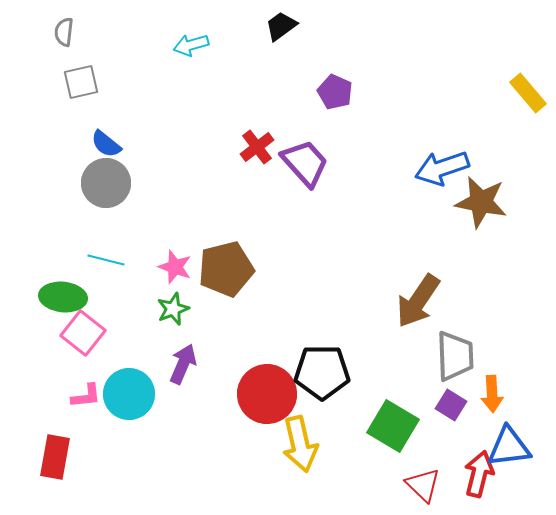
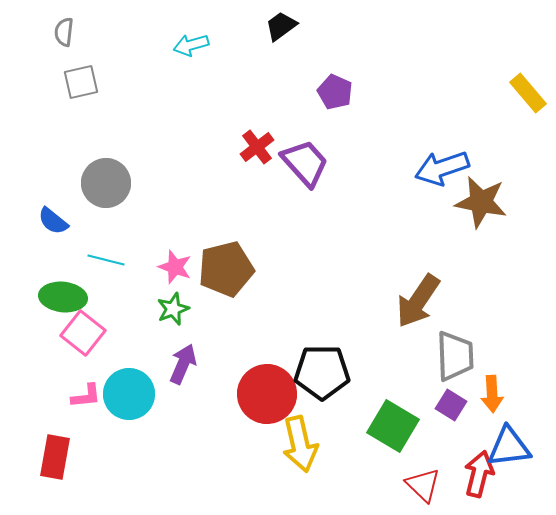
blue semicircle: moved 53 px left, 77 px down
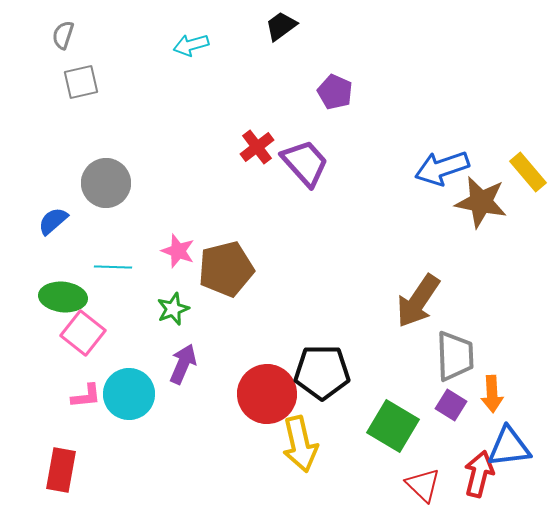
gray semicircle: moved 1 px left, 3 px down; rotated 12 degrees clockwise
yellow rectangle: moved 79 px down
blue semicircle: rotated 100 degrees clockwise
cyan line: moved 7 px right, 7 px down; rotated 12 degrees counterclockwise
pink star: moved 3 px right, 16 px up
red rectangle: moved 6 px right, 13 px down
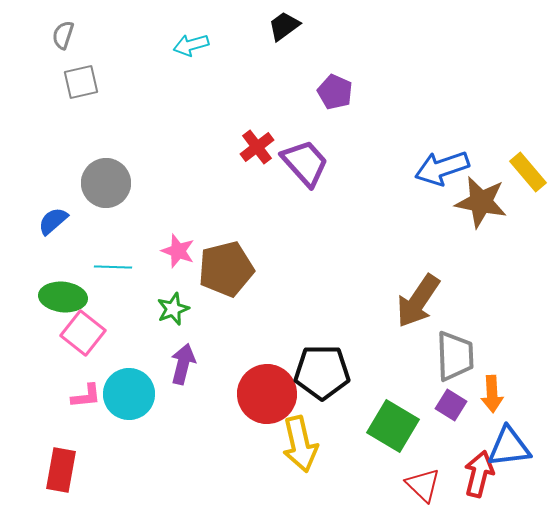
black trapezoid: moved 3 px right
purple arrow: rotated 9 degrees counterclockwise
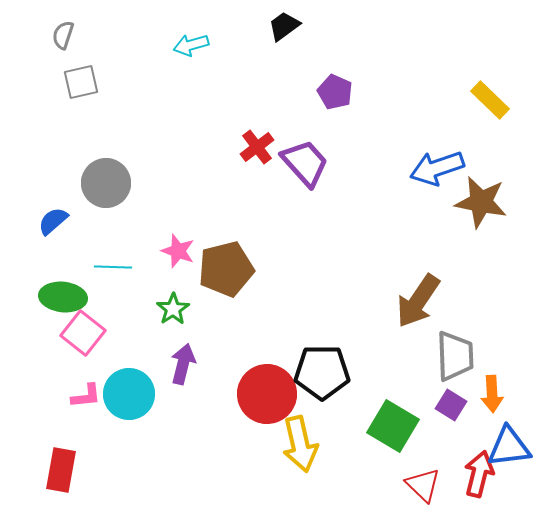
blue arrow: moved 5 px left
yellow rectangle: moved 38 px left, 72 px up; rotated 6 degrees counterclockwise
green star: rotated 12 degrees counterclockwise
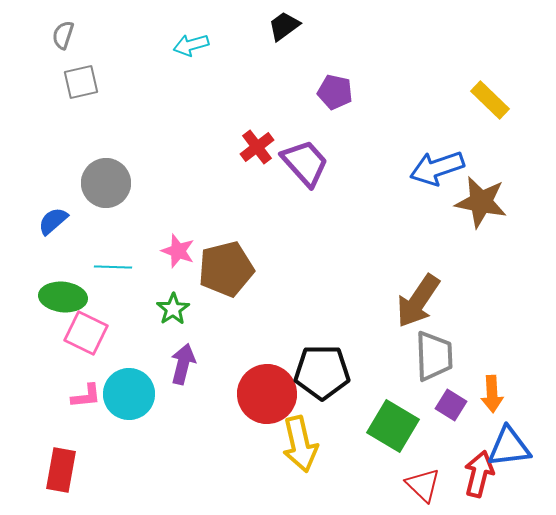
purple pentagon: rotated 12 degrees counterclockwise
pink square: moved 3 px right; rotated 12 degrees counterclockwise
gray trapezoid: moved 21 px left
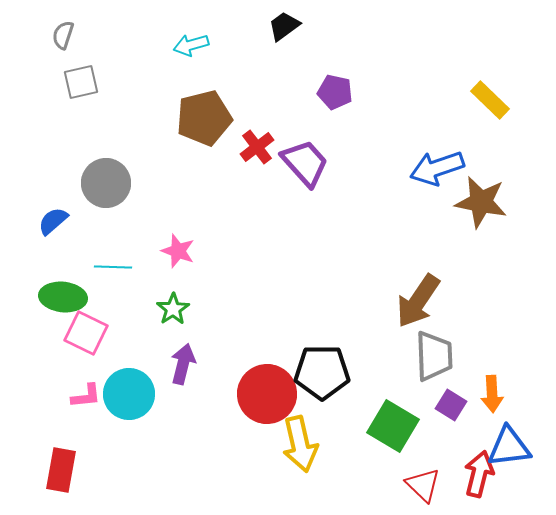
brown pentagon: moved 22 px left, 151 px up
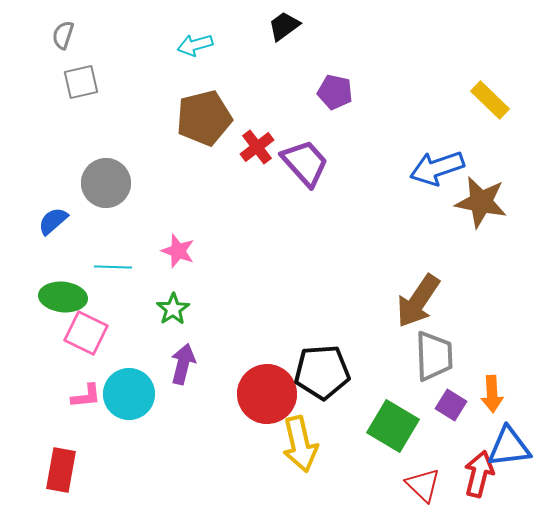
cyan arrow: moved 4 px right
black pentagon: rotated 4 degrees counterclockwise
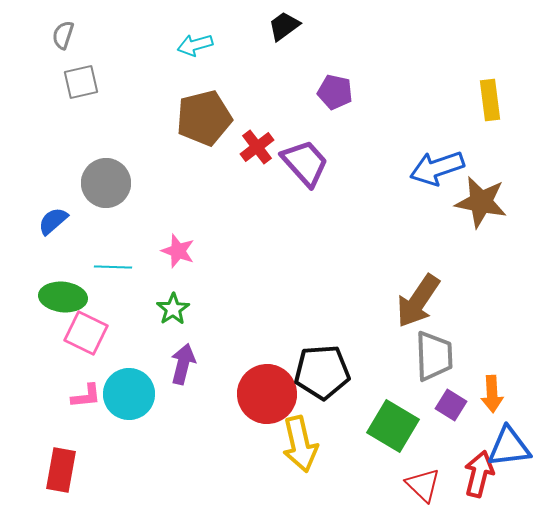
yellow rectangle: rotated 39 degrees clockwise
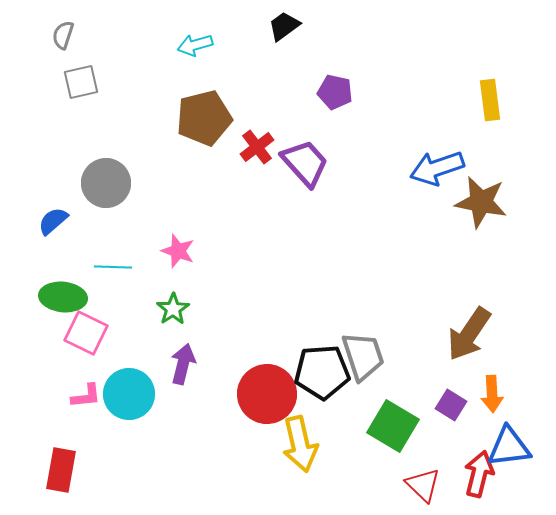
brown arrow: moved 51 px right, 33 px down
gray trapezoid: moved 71 px left; rotated 16 degrees counterclockwise
